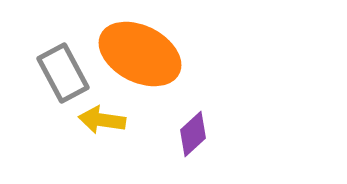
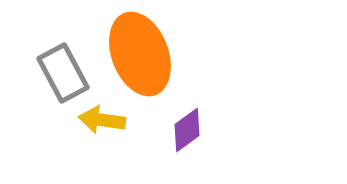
orange ellipse: rotated 42 degrees clockwise
purple diamond: moved 6 px left, 4 px up; rotated 6 degrees clockwise
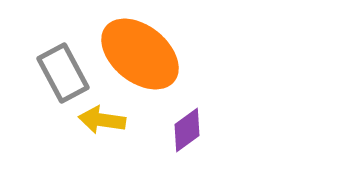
orange ellipse: rotated 30 degrees counterclockwise
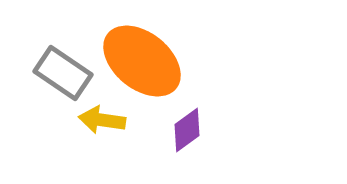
orange ellipse: moved 2 px right, 7 px down
gray rectangle: rotated 28 degrees counterclockwise
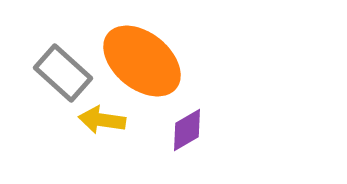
gray rectangle: rotated 8 degrees clockwise
purple diamond: rotated 6 degrees clockwise
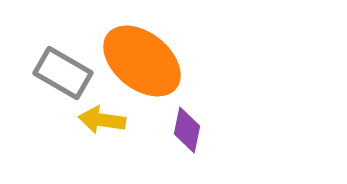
gray rectangle: rotated 12 degrees counterclockwise
purple diamond: rotated 48 degrees counterclockwise
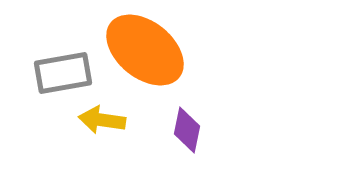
orange ellipse: moved 3 px right, 11 px up
gray rectangle: rotated 40 degrees counterclockwise
